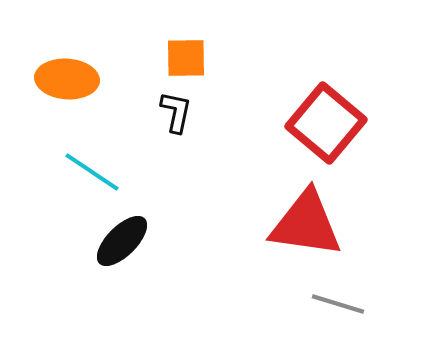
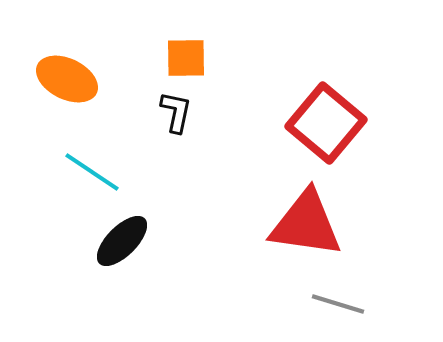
orange ellipse: rotated 22 degrees clockwise
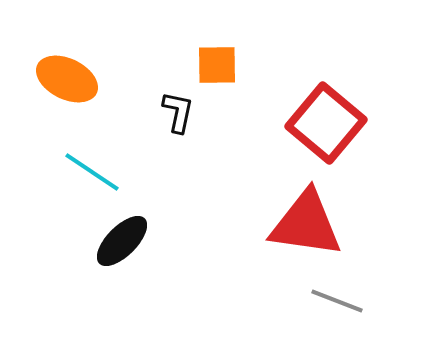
orange square: moved 31 px right, 7 px down
black L-shape: moved 2 px right
gray line: moved 1 px left, 3 px up; rotated 4 degrees clockwise
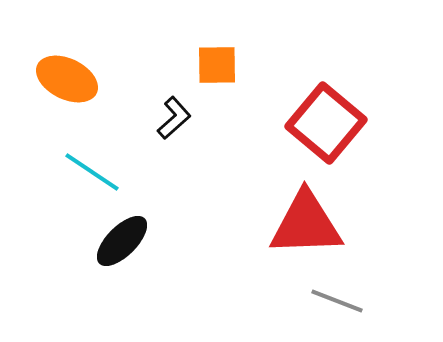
black L-shape: moved 4 px left, 6 px down; rotated 36 degrees clockwise
red triangle: rotated 10 degrees counterclockwise
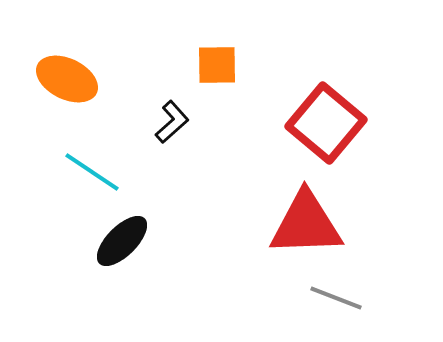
black L-shape: moved 2 px left, 4 px down
gray line: moved 1 px left, 3 px up
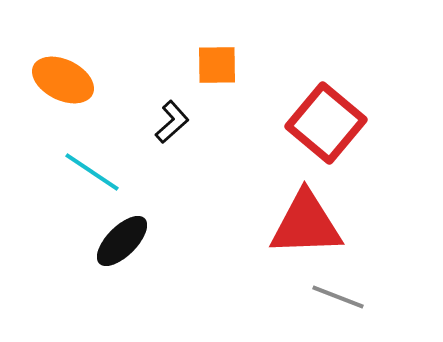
orange ellipse: moved 4 px left, 1 px down
gray line: moved 2 px right, 1 px up
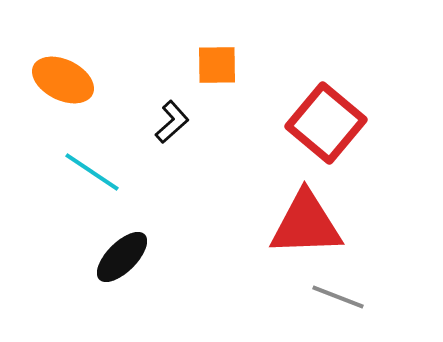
black ellipse: moved 16 px down
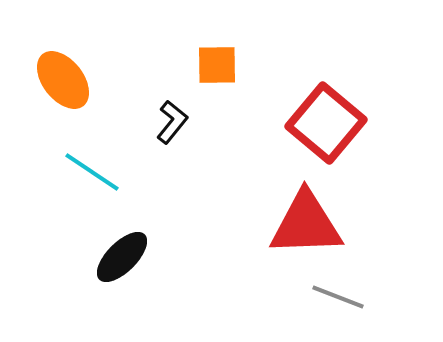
orange ellipse: rotated 26 degrees clockwise
black L-shape: rotated 9 degrees counterclockwise
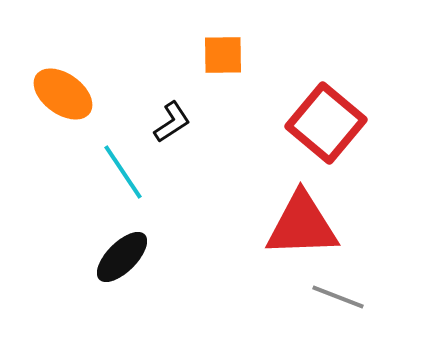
orange square: moved 6 px right, 10 px up
orange ellipse: moved 14 px down; rotated 16 degrees counterclockwise
black L-shape: rotated 18 degrees clockwise
cyan line: moved 31 px right; rotated 22 degrees clockwise
red triangle: moved 4 px left, 1 px down
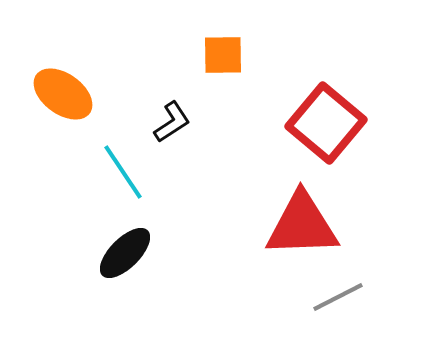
black ellipse: moved 3 px right, 4 px up
gray line: rotated 48 degrees counterclockwise
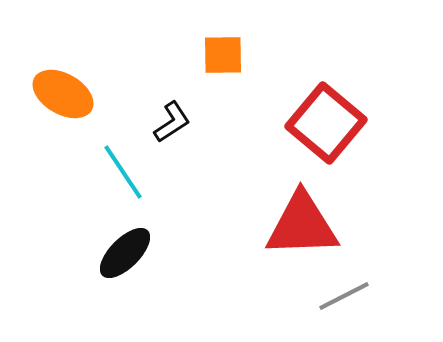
orange ellipse: rotated 6 degrees counterclockwise
gray line: moved 6 px right, 1 px up
